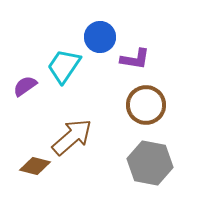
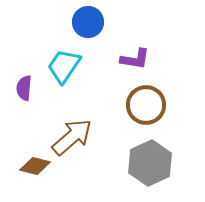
blue circle: moved 12 px left, 15 px up
purple semicircle: moved 1 px left, 2 px down; rotated 50 degrees counterclockwise
gray hexagon: rotated 24 degrees clockwise
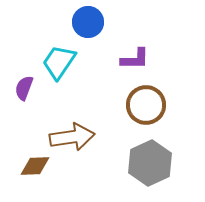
purple L-shape: rotated 8 degrees counterclockwise
cyan trapezoid: moved 5 px left, 4 px up
purple semicircle: rotated 15 degrees clockwise
brown arrow: rotated 33 degrees clockwise
brown diamond: rotated 16 degrees counterclockwise
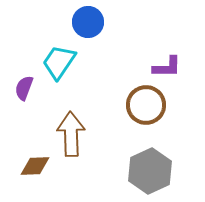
purple L-shape: moved 32 px right, 8 px down
brown arrow: moved 1 px left, 3 px up; rotated 84 degrees counterclockwise
gray hexagon: moved 8 px down
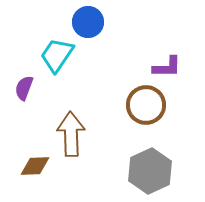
cyan trapezoid: moved 2 px left, 7 px up
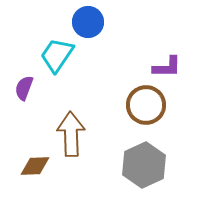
gray hexagon: moved 6 px left, 6 px up
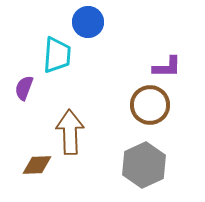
cyan trapezoid: rotated 150 degrees clockwise
brown circle: moved 4 px right
brown arrow: moved 1 px left, 2 px up
brown diamond: moved 2 px right, 1 px up
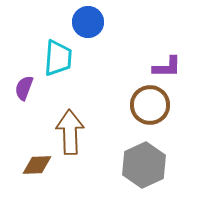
cyan trapezoid: moved 1 px right, 3 px down
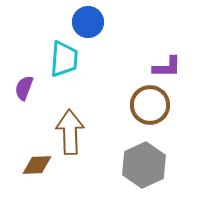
cyan trapezoid: moved 6 px right, 1 px down
